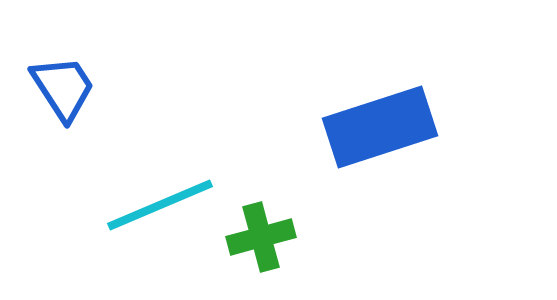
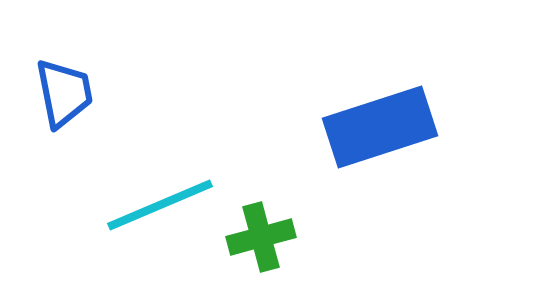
blue trapezoid: moved 1 px right, 5 px down; rotated 22 degrees clockwise
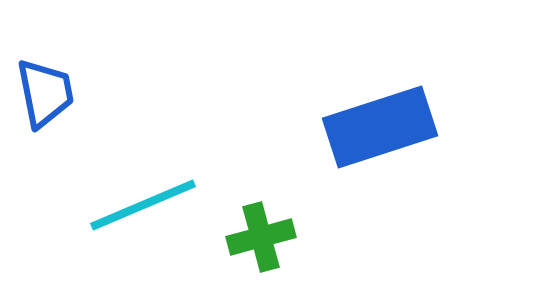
blue trapezoid: moved 19 px left
cyan line: moved 17 px left
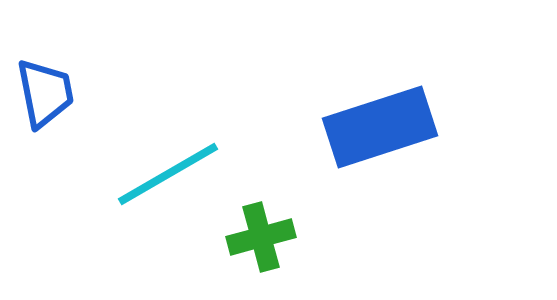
cyan line: moved 25 px right, 31 px up; rotated 7 degrees counterclockwise
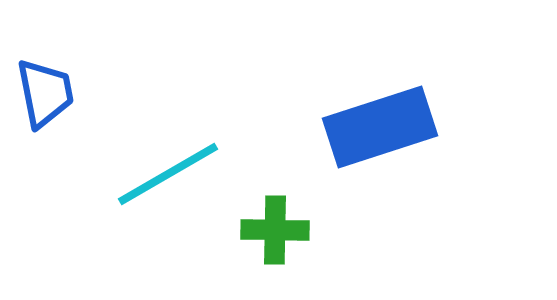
green cross: moved 14 px right, 7 px up; rotated 16 degrees clockwise
